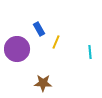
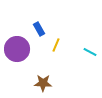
yellow line: moved 3 px down
cyan line: rotated 56 degrees counterclockwise
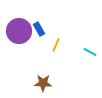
purple circle: moved 2 px right, 18 px up
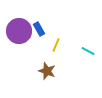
cyan line: moved 2 px left, 1 px up
brown star: moved 4 px right, 12 px up; rotated 18 degrees clockwise
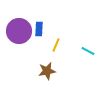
blue rectangle: rotated 32 degrees clockwise
brown star: rotated 30 degrees counterclockwise
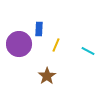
purple circle: moved 13 px down
brown star: moved 5 px down; rotated 24 degrees counterclockwise
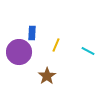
blue rectangle: moved 7 px left, 4 px down
purple circle: moved 8 px down
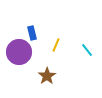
blue rectangle: rotated 16 degrees counterclockwise
cyan line: moved 1 px left, 1 px up; rotated 24 degrees clockwise
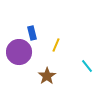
cyan line: moved 16 px down
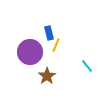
blue rectangle: moved 17 px right
purple circle: moved 11 px right
